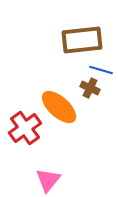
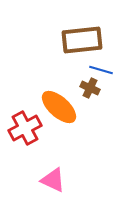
red cross: rotated 8 degrees clockwise
pink triangle: moved 5 px right; rotated 44 degrees counterclockwise
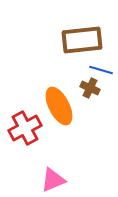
orange ellipse: moved 1 px up; rotated 21 degrees clockwise
pink triangle: rotated 48 degrees counterclockwise
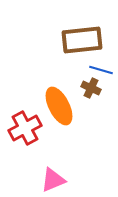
brown cross: moved 1 px right
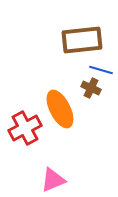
orange ellipse: moved 1 px right, 3 px down
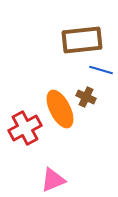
brown cross: moved 5 px left, 9 px down
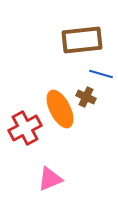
blue line: moved 4 px down
pink triangle: moved 3 px left, 1 px up
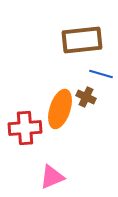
orange ellipse: rotated 45 degrees clockwise
red cross: rotated 24 degrees clockwise
pink triangle: moved 2 px right, 2 px up
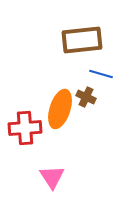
pink triangle: rotated 40 degrees counterclockwise
